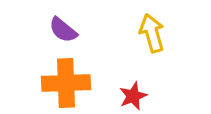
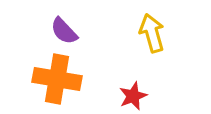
purple semicircle: moved 1 px right, 1 px down; rotated 8 degrees clockwise
orange cross: moved 9 px left, 4 px up; rotated 12 degrees clockwise
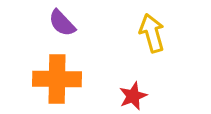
purple semicircle: moved 2 px left, 8 px up
orange cross: rotated 9 degrees counterclockwise
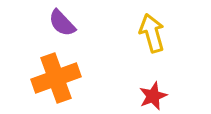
orange cross: moved 1 px left, 1 px up; rotated 21 degrees counterclockwise
red star: moved 20 px right
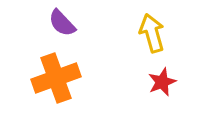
red star: moved 9 px right, 14 px up
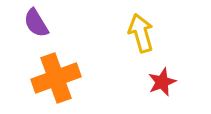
purple semicircle: moved 26 px left; rotated 12 degrees clockwise
yellow arrow: moved 11 px left
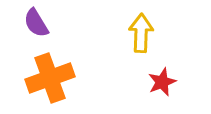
yellow arrow: rotated 18 degrees clockwise
orange cross: moved 6 px left
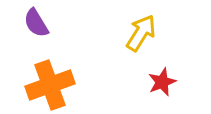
yellow arrow: rotated 30 degrees clockwise
orange cross: moved 7 px down
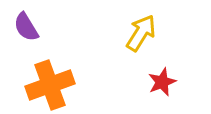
purple semicircle: moved 10 px left, 4 px down
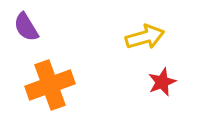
yellow arrow: moved 4 px right, 4 px down; rotated 42 degrees clockwise
